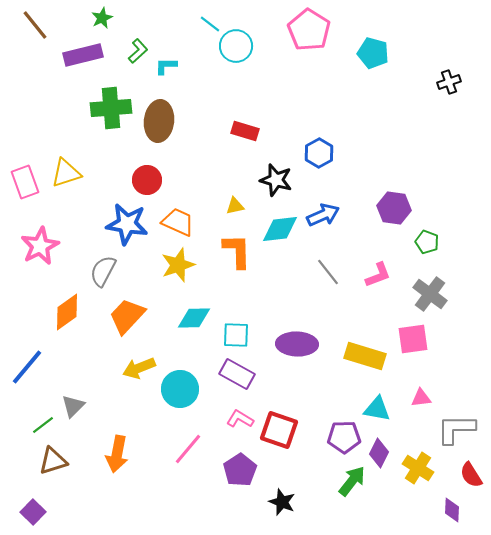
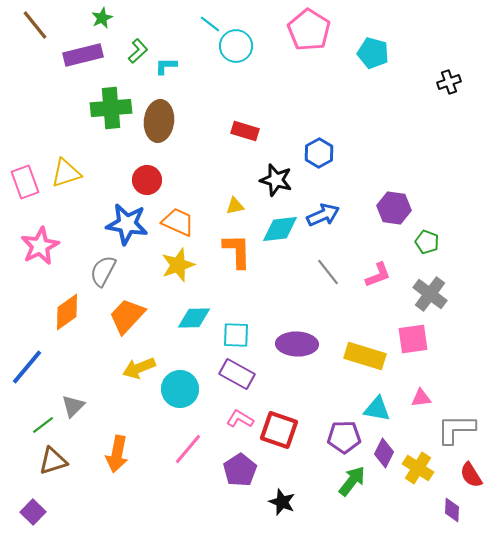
purple diamond at (379, 453): moved 5 px right
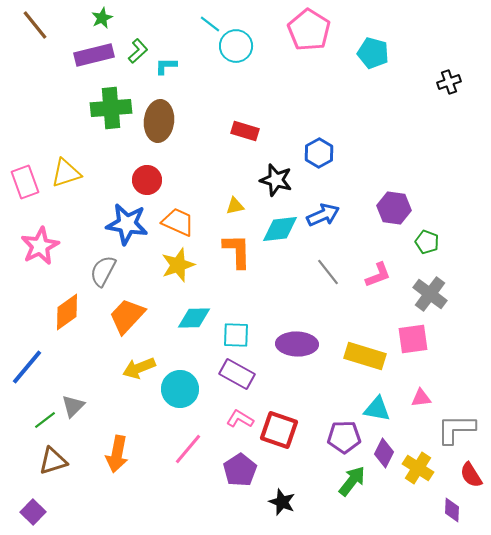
purple rectangle at (83, 55): moved 11 px right
green line at (43, 425): moved 2 px right, 5 px up
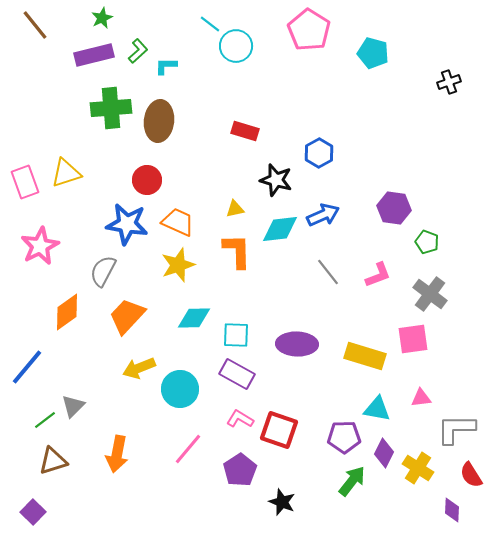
yellow triangle at (235, 206): moved 3 px down
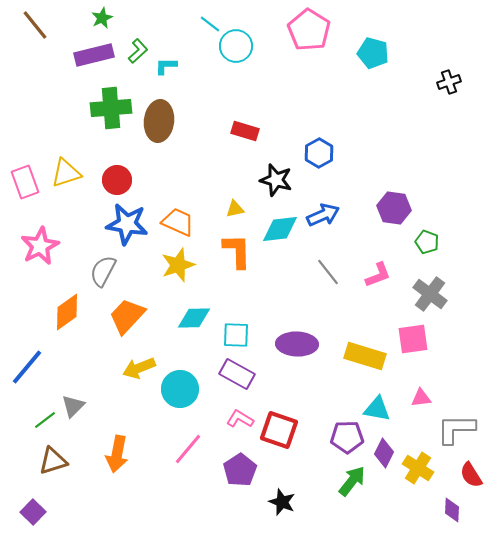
red circle at (147, 180): moved 30 px left
purple pentagon at (344, 437): moved 3 px right
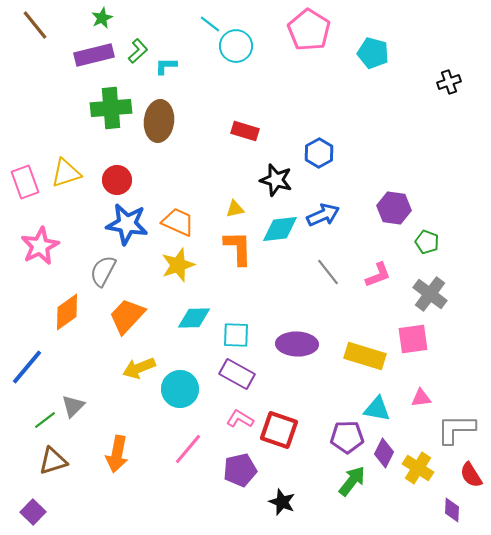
orange L-shape at (237, 251): moved 1 px right, 3 px up
purple pentagon at (240, 470): rotated 20 degrees clockwise
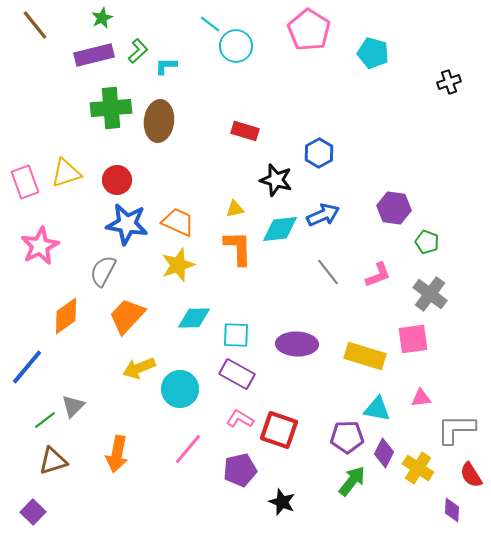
orange diamond at (67, 312): moved 1 px left, 4 px down
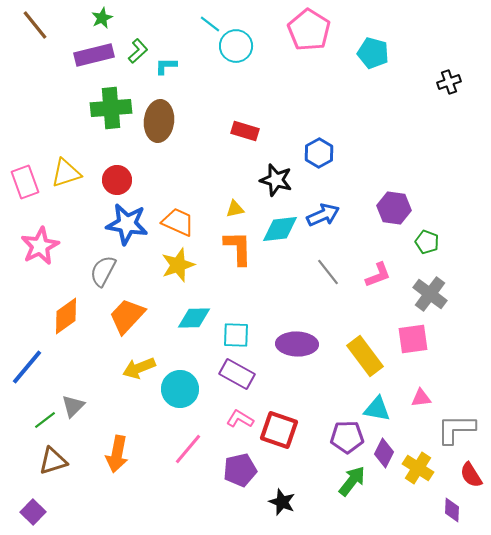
yellow rectangle at (365, 356): rotated 36 degrees clockwise
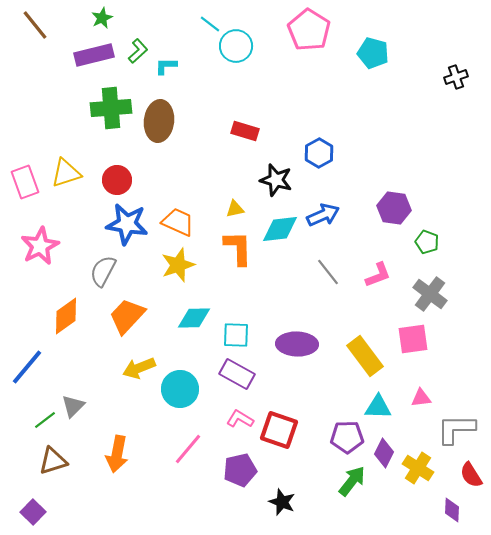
black cross at (449, 82): moved 7 px right, 5 px up
cyan triangle at (377, 409): moved 1 px right, 2 px up; rotated 8 degrees counterclockwise
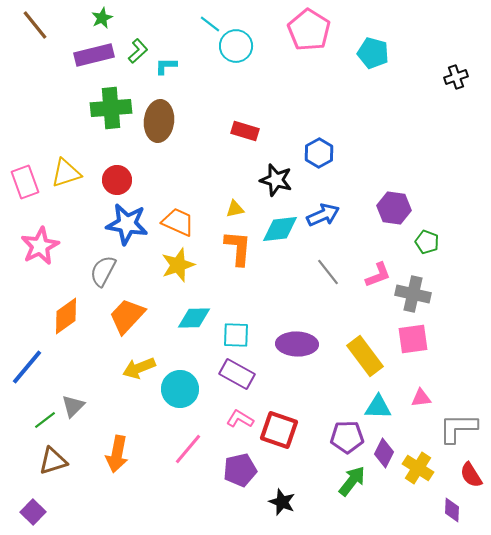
orange L-shape at (238, 248): rotated 6 degrees clockwise
gray cross at (430, 294): moved 17 px left; rotated 24 degrees counterclockwise
gray L-shape at (456, 429): moved 2 px right, 1 px up
